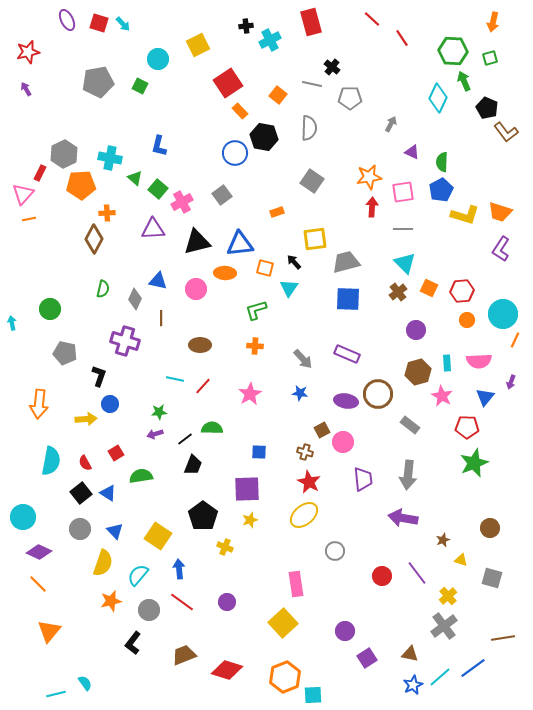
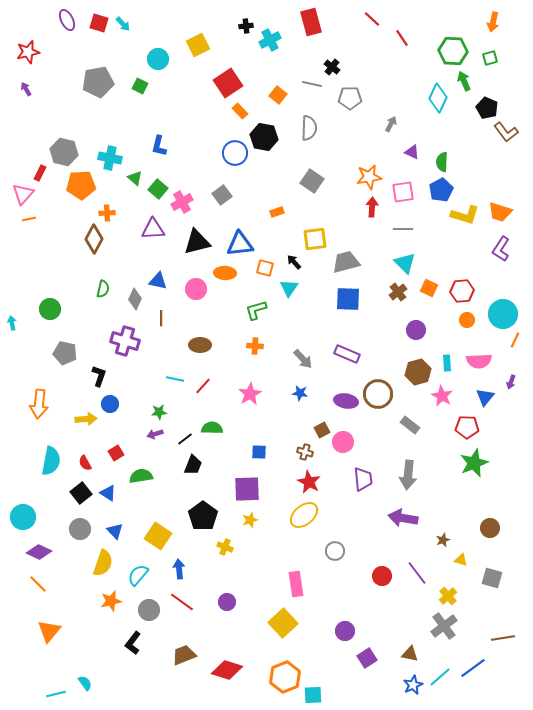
gray hexagon at (64, 154): moved 2 px up; rotated 20 degrees counterclockwise
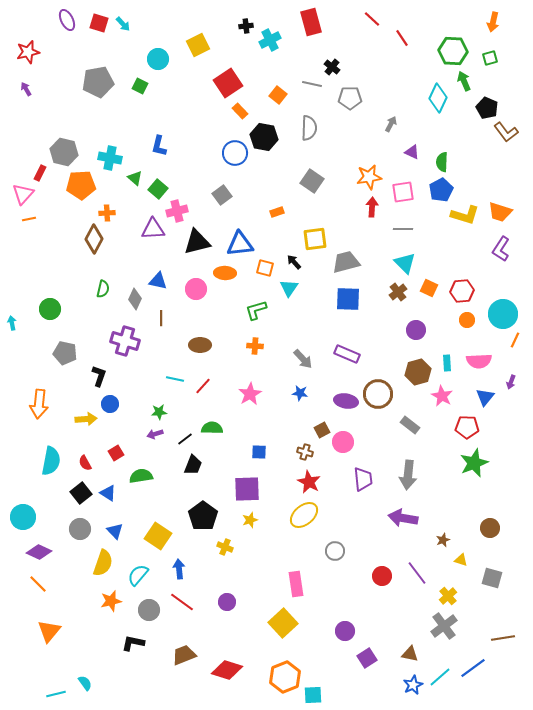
pink cross at (182, 202): moved 5 px left, 9 px down; rotated 15 degrees clockwise
black L-shape at (133, 643): rotated 65 degrees clockwise
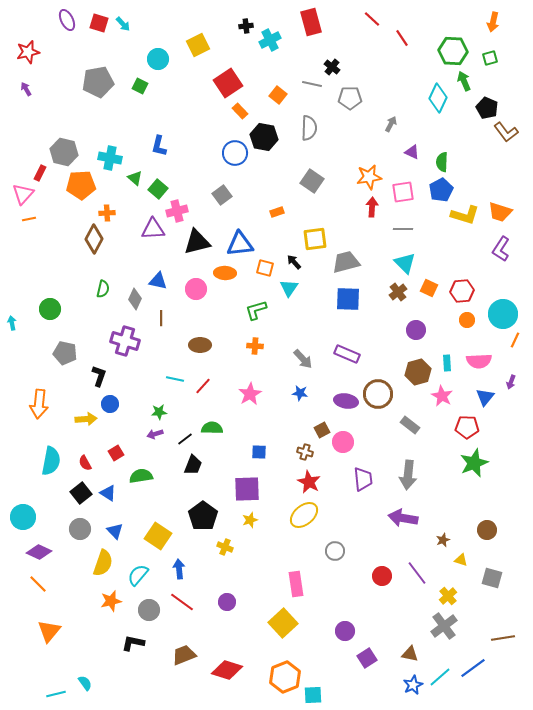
brown circle at (490, 528): moved 3 px left, 2 px down
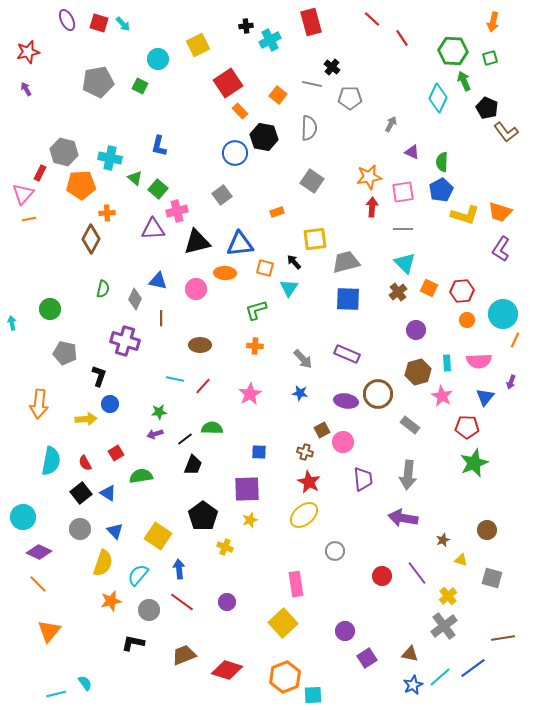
brown diamond at (94, 239): moved 3 px left
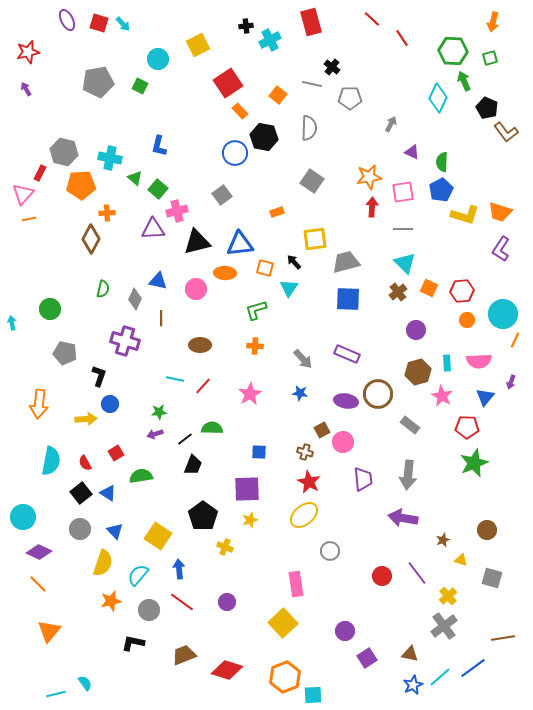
gray circle at (335, 551): moved 5 px left
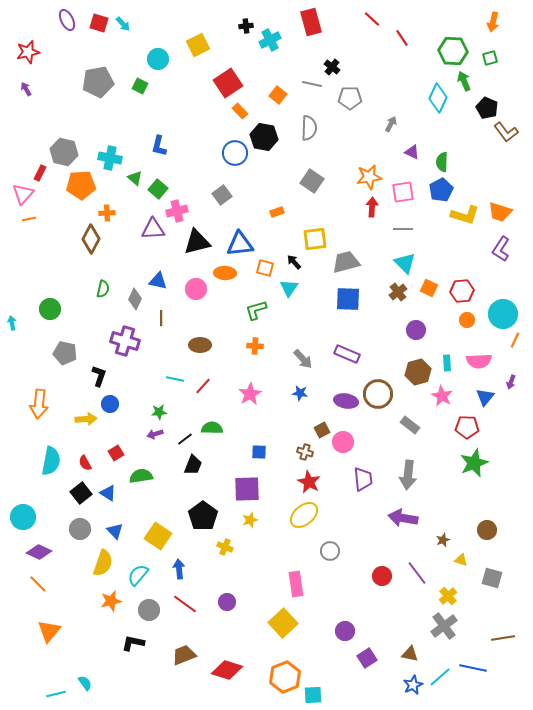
red line at (182, 602): moved 3 px right, 2 px down
blue line at (473, 668): rotated 48 degrees clockwise
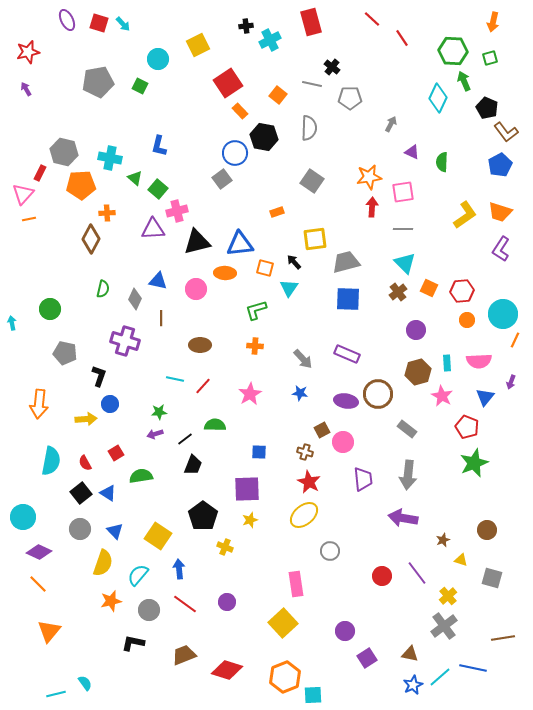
blue pentagon at (441, 190): moved 59 px right, 25 px up
gray square at (222, 195): moved 16 px up
yellow L-shape at (465, 215): rotated 52 degrees counterclockwise
gray rectangle at (410, 425): moved 3 px left, 4 px down
red pentagon at (467, 427): rotated 20 degrees clockwise
green semicircle at (212, 428): moved 3 px right, 3 px up
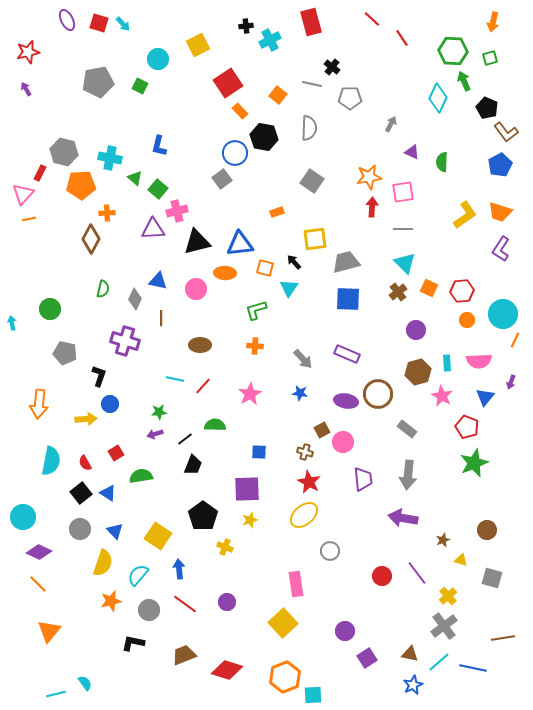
cyan line at (440, 677): moved 1 px left, 15 px up
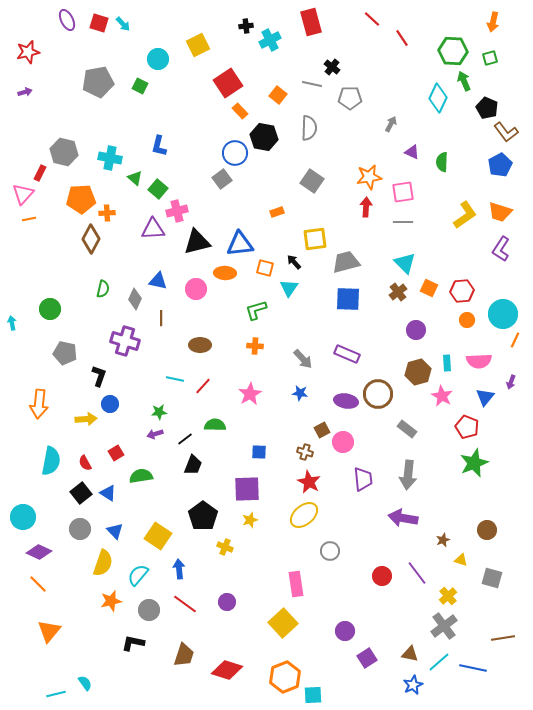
purple arrow at (26, 89): moved 1 px left, 3 px down; rotated 104 degrees clockwise
orange pentagon at (81, 185): moved 14 px down
red arrow at (372, 207): moved 6 px left
gray line at (403, 229): moved 7 px up
brown trapezoid at (184, 655): rotated 130 degrees clockwise
